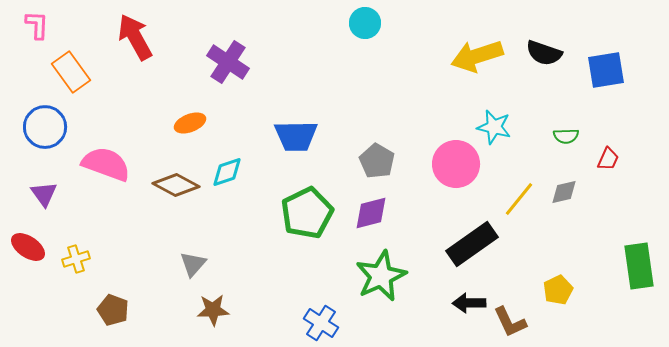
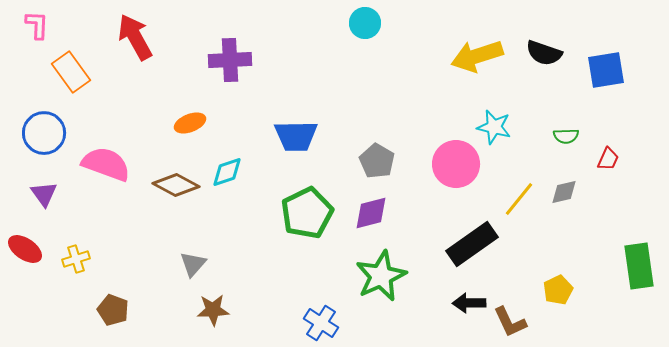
purple cross: moved 2 px right, 2 px up; rotated 36 degrees counterclockwise
blue circle: moved 1 px left, 6 px down
red ellipse: moved 3 px left, 2 px down
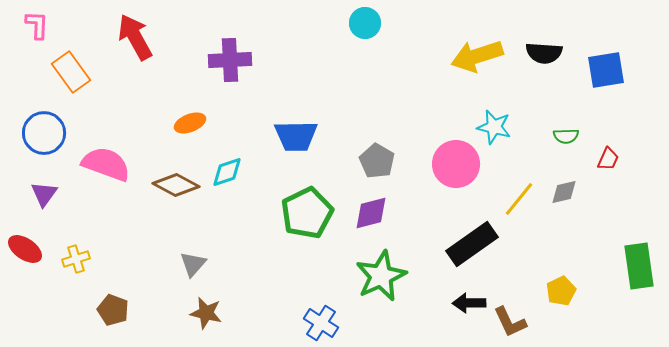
black semicircle: rotated 15 degrees counterclockwise
purple triangle: rotated 12 degrees clockwise
yellow pentagon: moved 3 px right, 1 px down
brown star: moved 7 px left, 3 px down; rotated 16 degrees clockwise
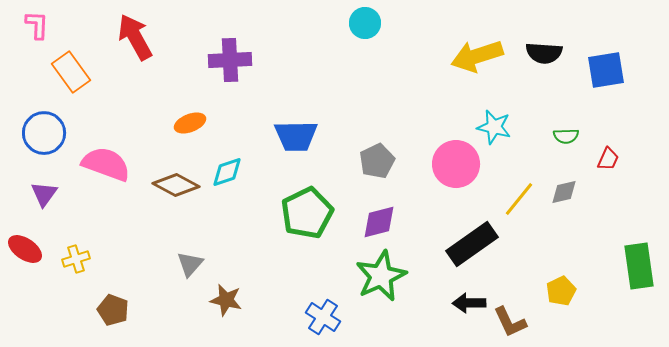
gray pentagon: rotated 16 degrees clockwise
purple diamond: moved 8 px right, 9 px down
gray triangle: moved 3 px left
brown star: moved 20 px right, 13 px up
blue cross: moved 2 px right, 6 px up
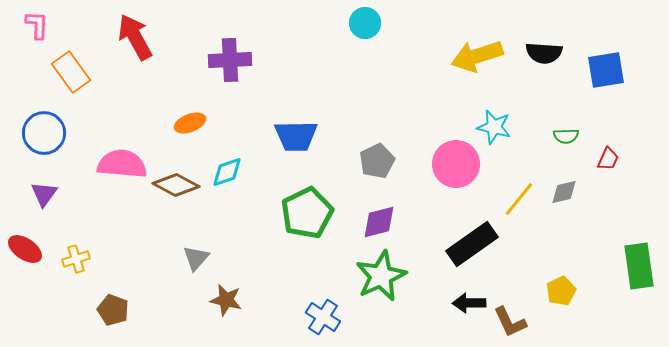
pink semicircle: moved 16 px right; rotated 15 degrees counterclockwise
gray triangle: moved 6 px right, 6 px up
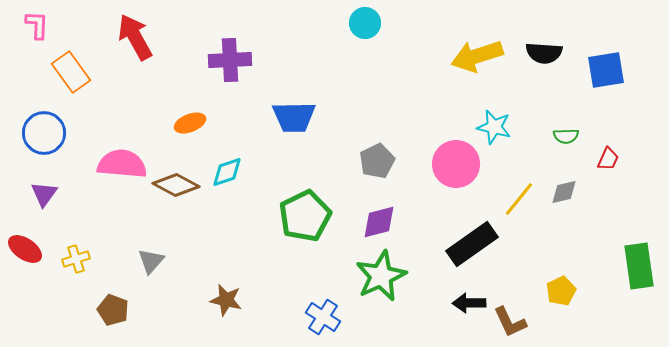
blue trapezoid: moved 2 px left, 19 px up
green pentagon: moved 2 px left, 3 px down
gray triangle: moved 45 px left, 3 px down
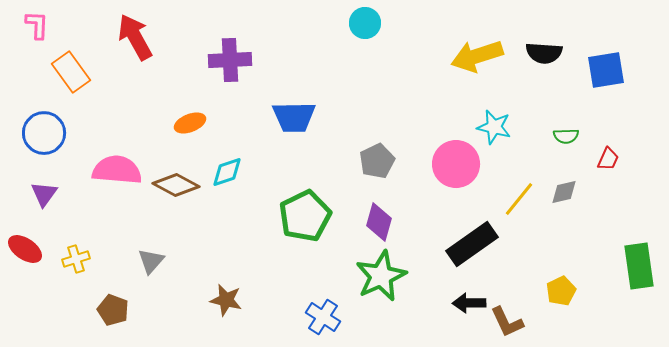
pink semicircle: moved 5 px left, 6 px down
purple diamond: rotated 60 degrees counterclockwise
brown L-shape: moved 3 px left
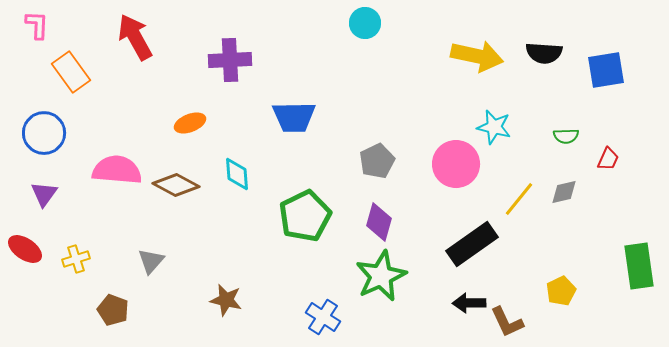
yellow arrow: rotated 150 degrees counterclockwise
cyan diamond: moved 10 px right, 2 px down; rotated 76 degrees counterclockwise
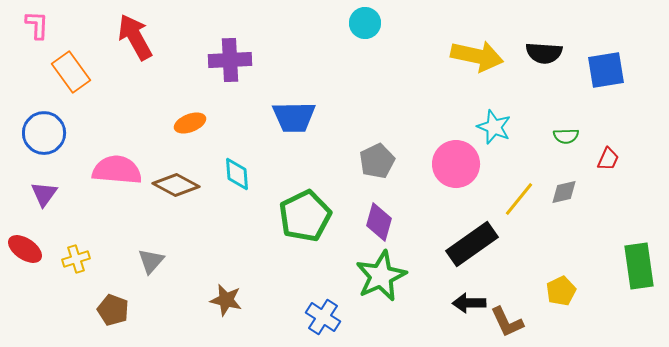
cyan star: rotated 8 degrees clockwise
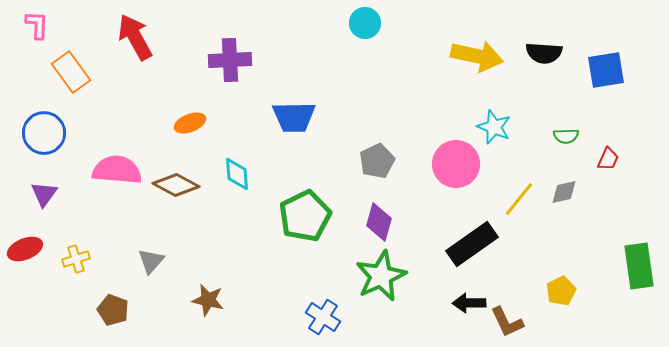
red ellipse: rotated 56 degrees counterclockwise
brown star: moved 18 px left
